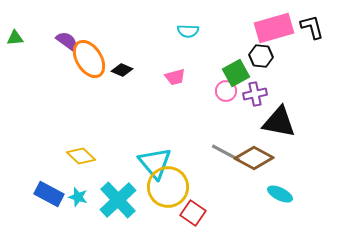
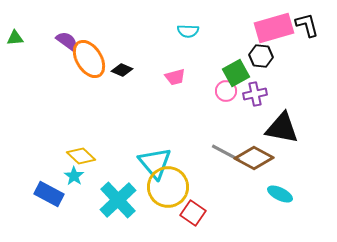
black L-shape: moved 5 px left, 2 px up
black triangle: moved 3 px right, 6 px down
cyan star: moved 4 px left, 21 px up; rotated 18 degrees clockwise
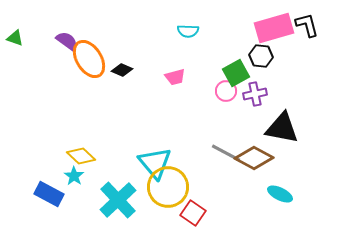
green triangle: rotated 24 degrees clockwise
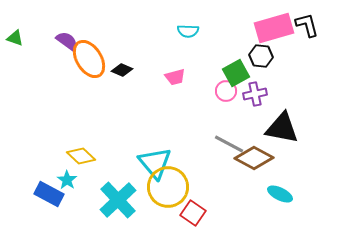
gray line: moved 3 px right, 9 px up
cyan star: moved 7 px left, 4 px down
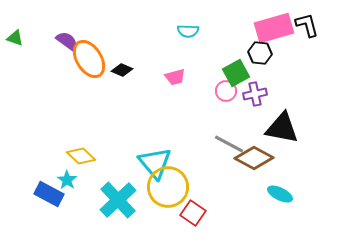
black hexagon: moved 1 px left, 3 px up
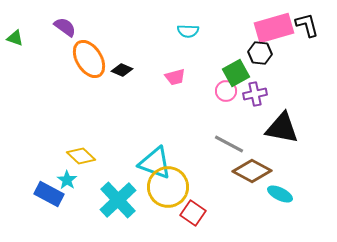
purple semicircle: moved 2 px left, 14 px up
brown diamond: moved 2 px left, 13 px down
cyan triangle: rotated 30 degrees counterclockwise
